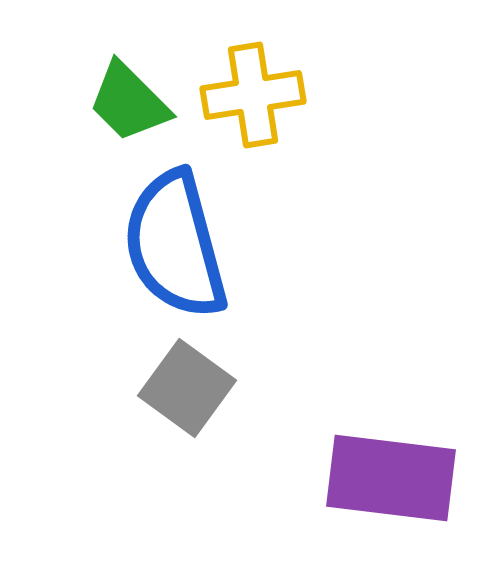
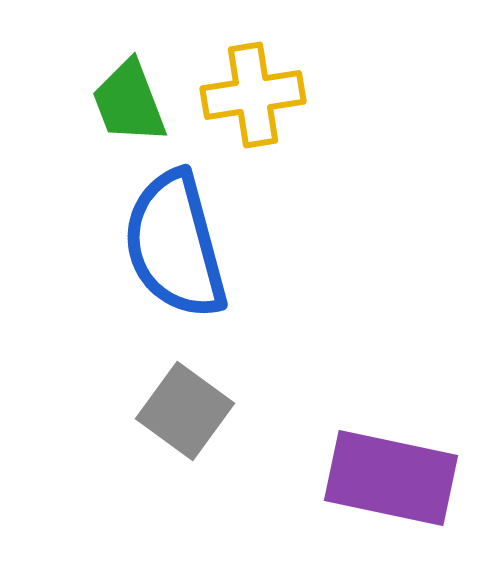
green trapezoid: rotated 24 degrees clockwise
gray square: moved 2 px left, 23 px down
purple rectangle: rotated 5 degrees clockwise
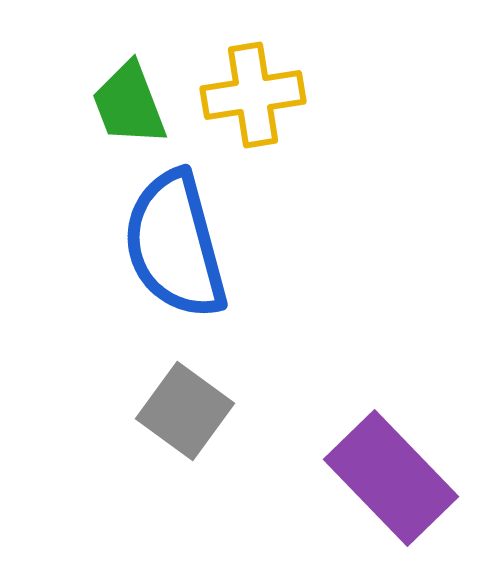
green trapezoid: moved 2 px down
purple rectangle: rotated 34 degrees clockwise
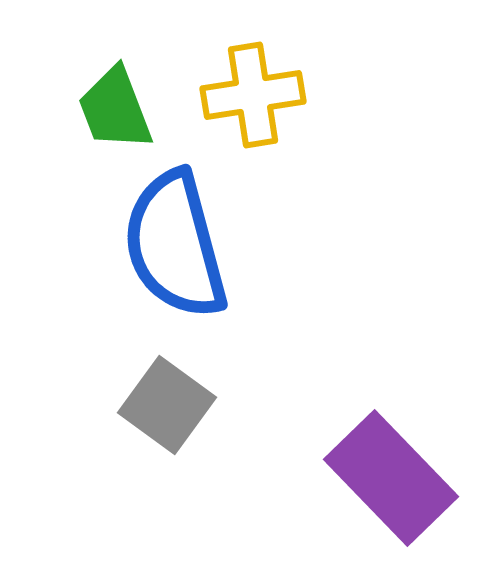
green trapezoid: moved 14 px left, 5 px down
gray square: moved 18 px left, 6 px up
